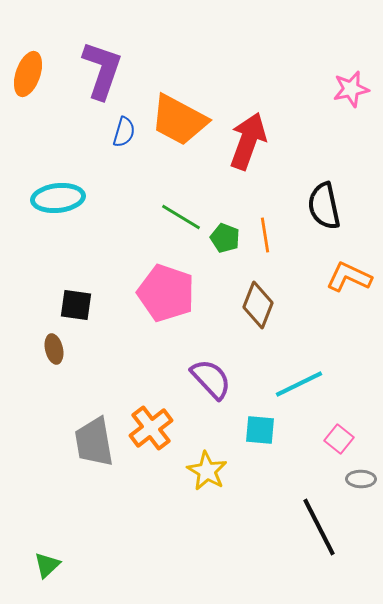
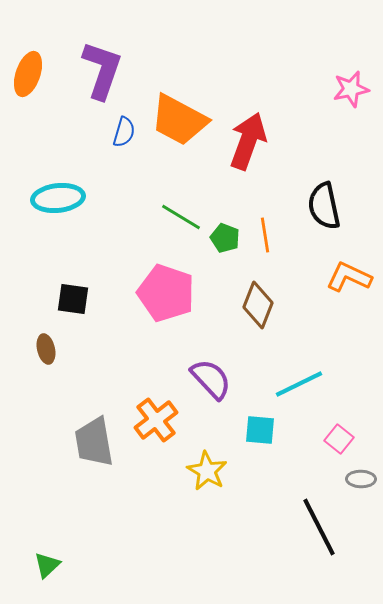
black square: moved 3 px left, 6 px up
brown ellipse: moved 8 px left
orange cross: moved 5 px right, 8 px up
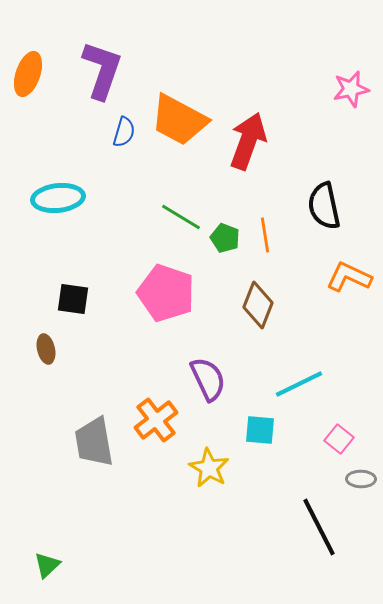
purple semicircle: moved 3 px left; rotated 18 degrees clockwise
yellow star: moved 2 px right, 3 px up
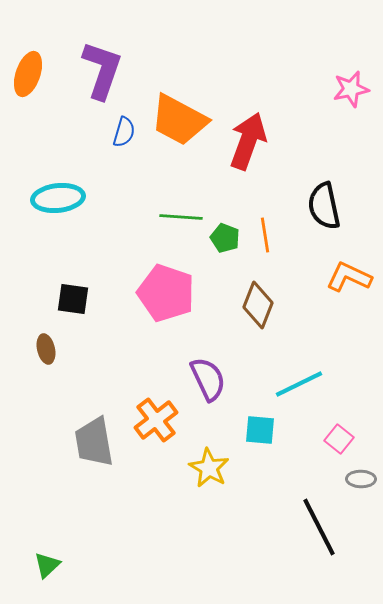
green line: rotated 27 degrees counterclockwise
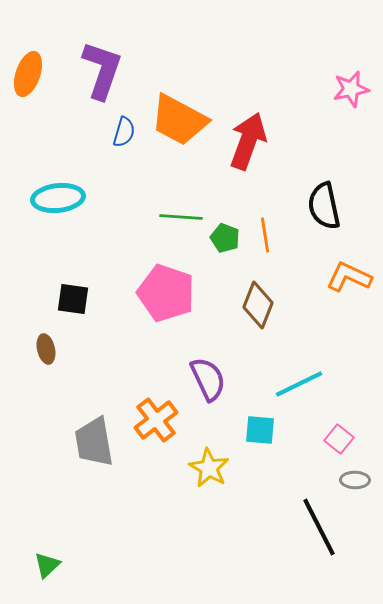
gray ellipse: moved 6 px left, 1 px down
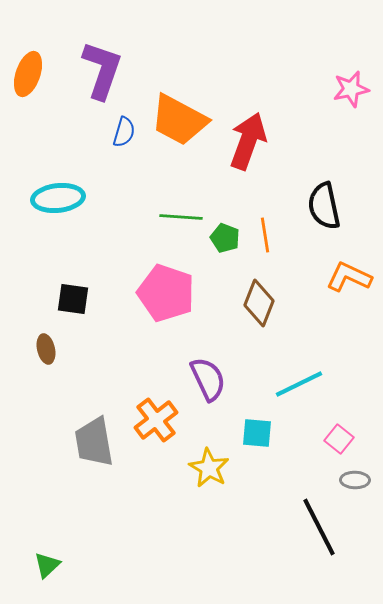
brown diamond: moved 1 px right, 2 px up
cyan square: moved 3 px left, 3 px down
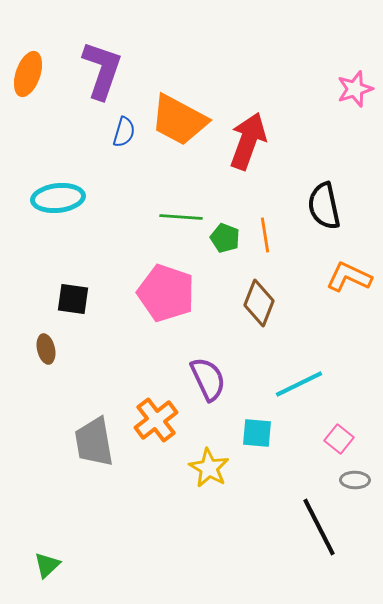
pink star: moved 4 px right; rotated 6 degrees counterclockwise
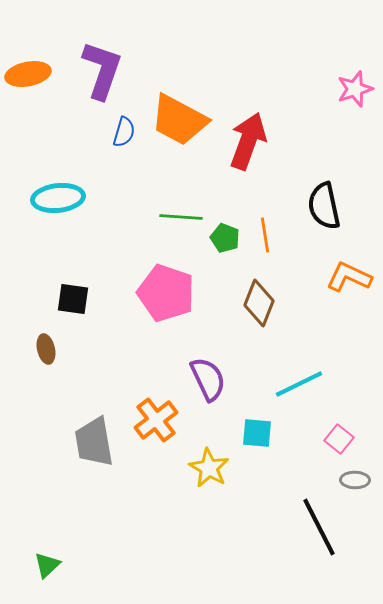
orange ellipse: rotated 60 degrees clockwise
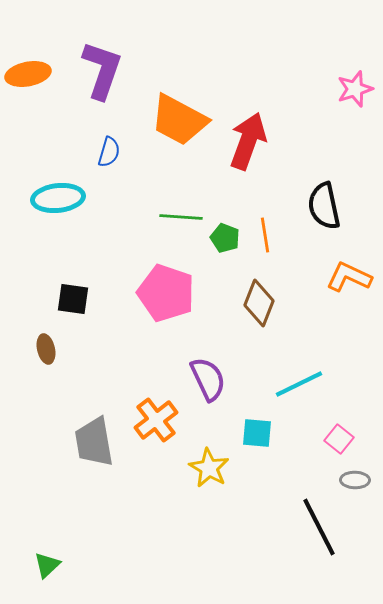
blue semicircle: moved 15 px left, 20 px down
